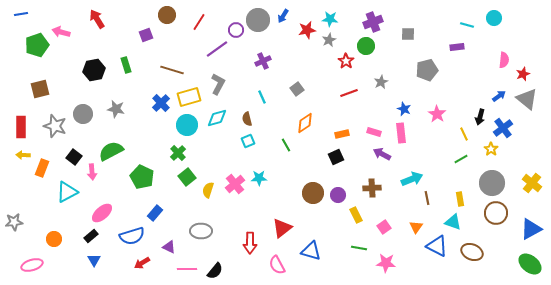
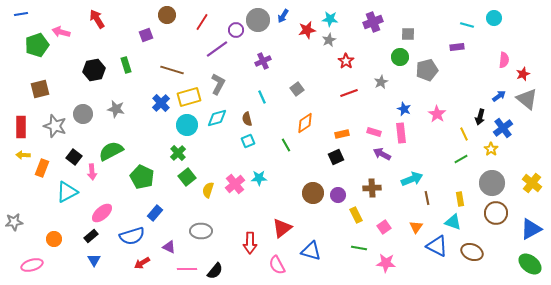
red line at (199, 22): moved 3 px right
green circle at (366, 46): moved 34 px right, 11 px down
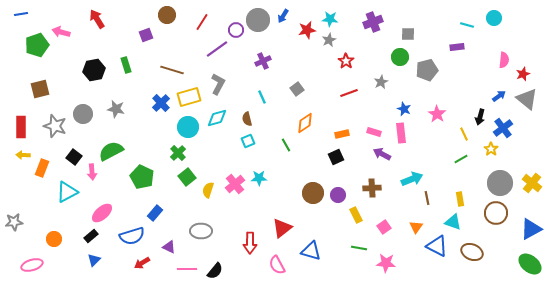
cyan circle at (187, 125): moved 1 px right, 2 px down
gray circle at (492, 183): moved 8 px right
blue triangle at (94, 260): rotated 16 degrees clockwise
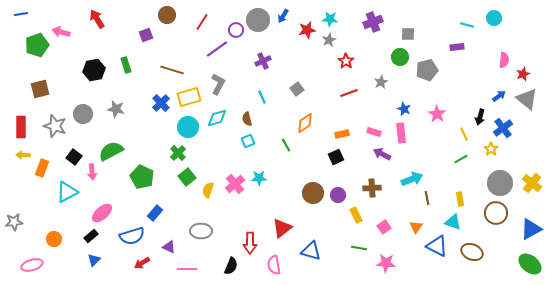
pink semicircle at (277, 265): moved 3 px left; rotated 18 degrees clockwise
black semicircle at (215, 271): moved 16 px right, 5 px up; rotated 18 degrees counterclockwise
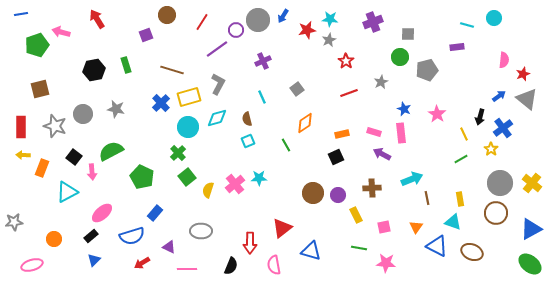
pink square at (384, 227): rotated 24 degrees clockwise
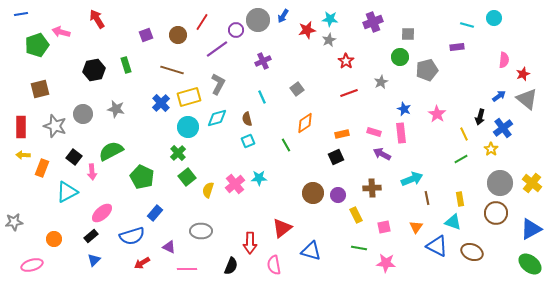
brown circle at (167, 15): moved 11 px right, 20 px down
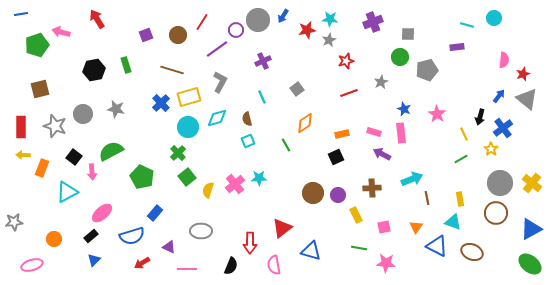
red star at (346, 61): rotated 21 degrees clockwise
gray L-shape at (218, 84): moved 2 px right, 2 px up
blue arrow at (499, 96): rotated 16 degrees counterclockwise
